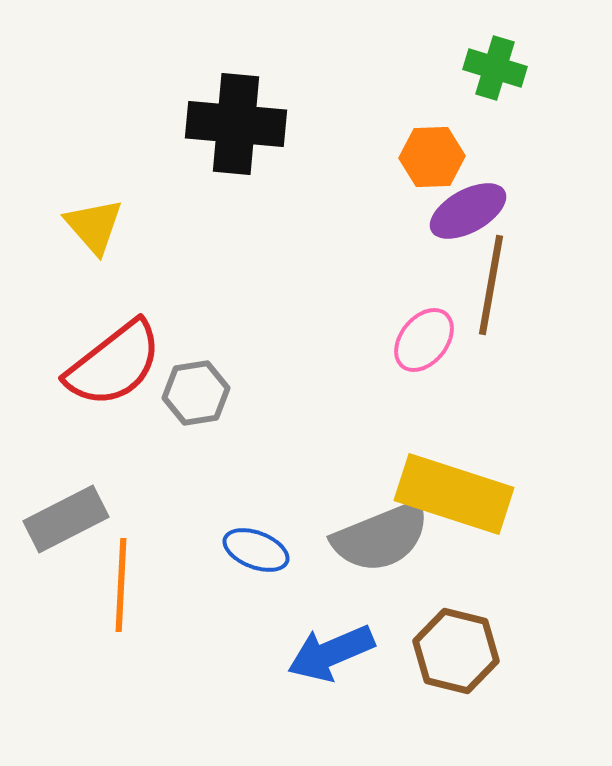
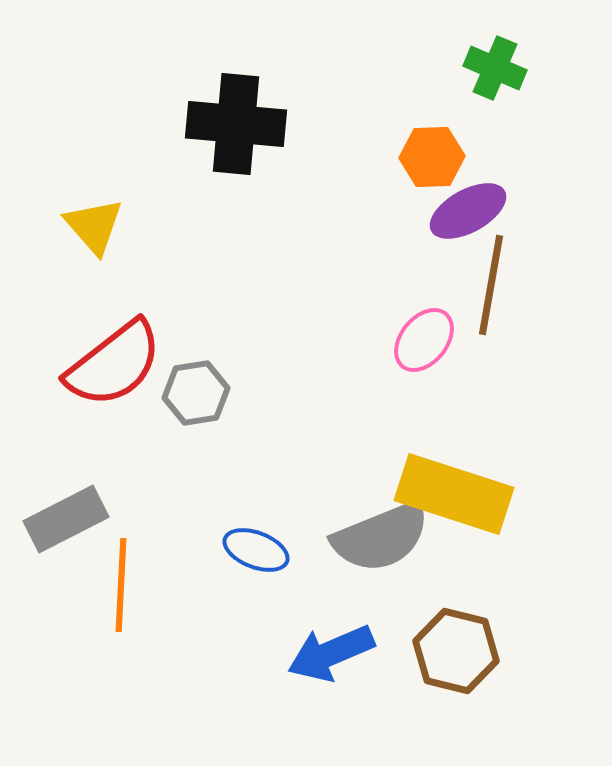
green cross: rotated 6 degrees clockwise
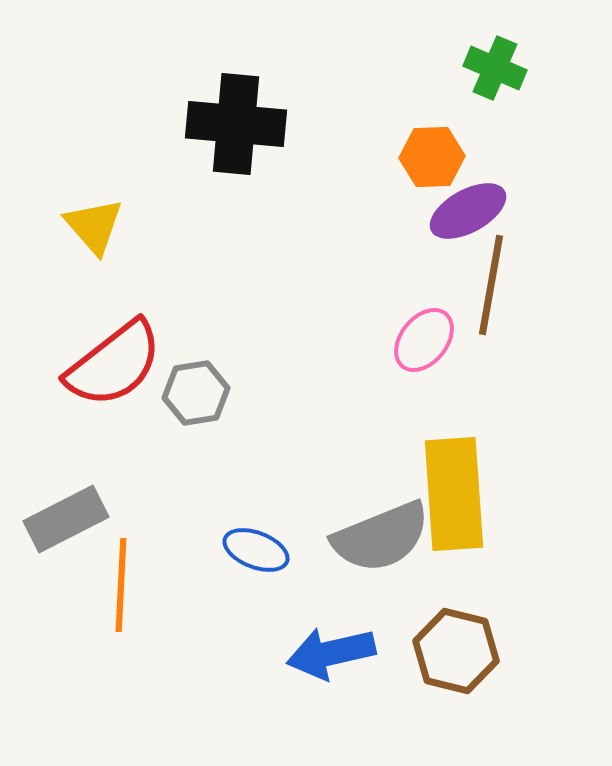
yellow rectangle: rotated 68 degrees clockwise
blue arrow: rotated 10 degrees clockwise
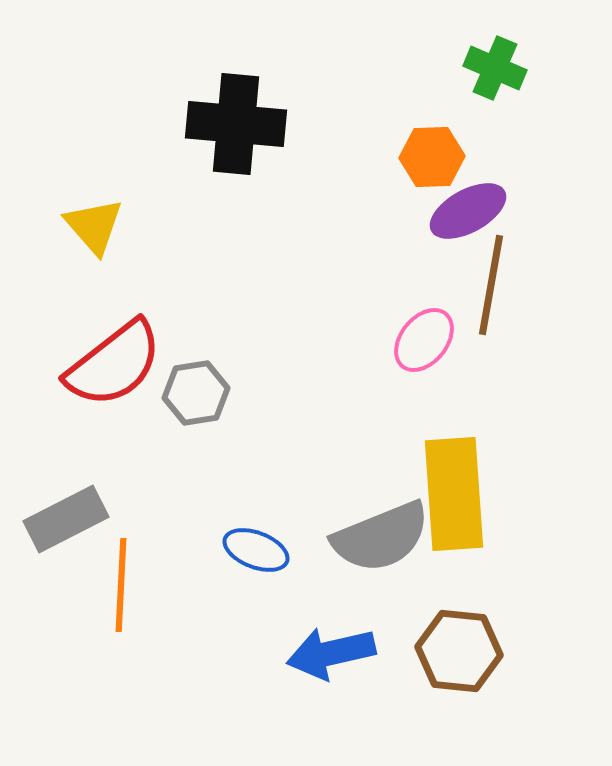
brown hexagon: moved 3 px right; rotated 8 degrees counterclockwise
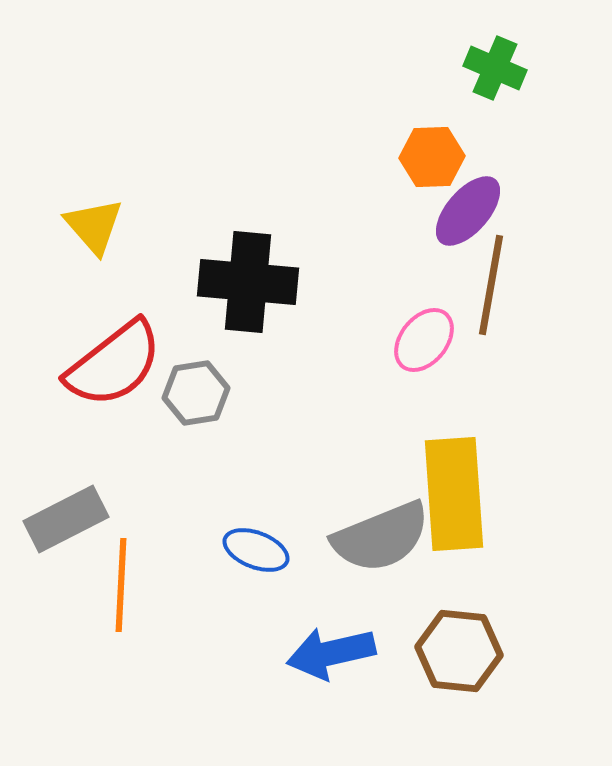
black cross: moved 12 px right, 158 px down
purple ellipse: rotated 20 degrees counterclockwise
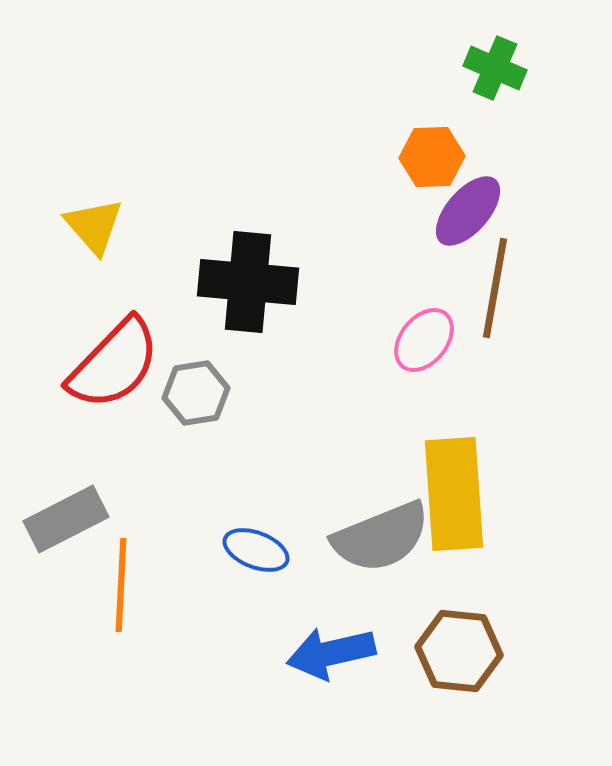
brown line: moved 4 px right, 3 px down
red semicircle: rotated 8 degrees counterclockwise
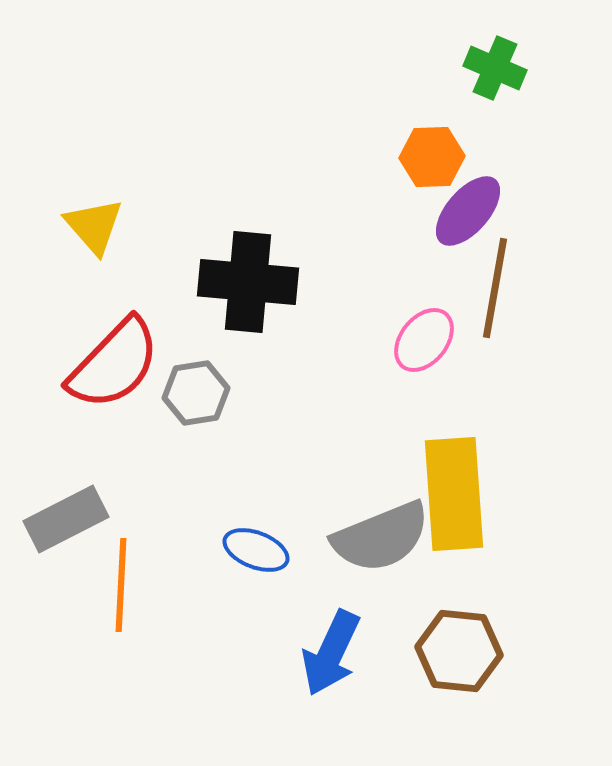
blue arrow: rotated 52 degrees counterclockwise
